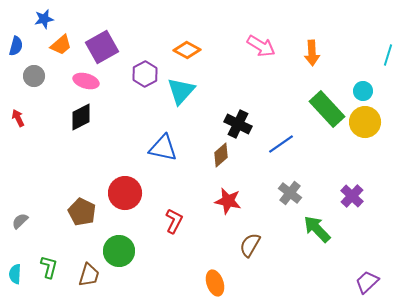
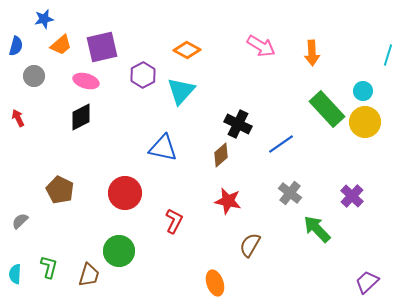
purple square: rotated 16 degrees clockwise
purple hexagon: moved 2 px left, 1 px down
brown pentagon: moved 22 px left, 22 px up
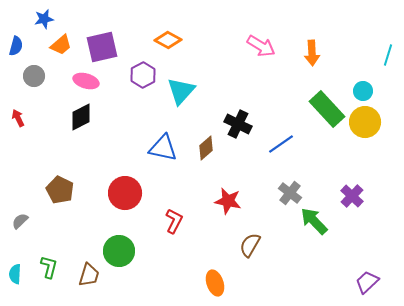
orange diamond: moved 19 px left, 10 px up
brown diamond: moved 15 px left, 7 px up
green arrow: moved 3 px left, 8 px up
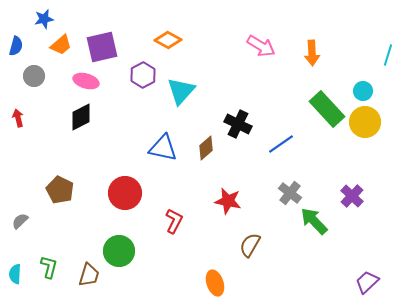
red arrow: rotated 12 degrees clockwise
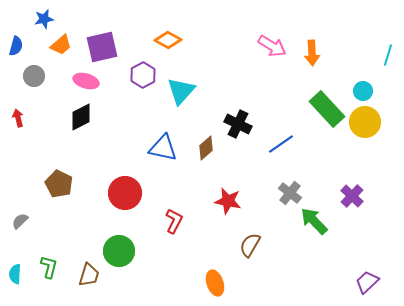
pink arrow: moved 11 px right
brown pentagon: moved 1 px left, 6 px up
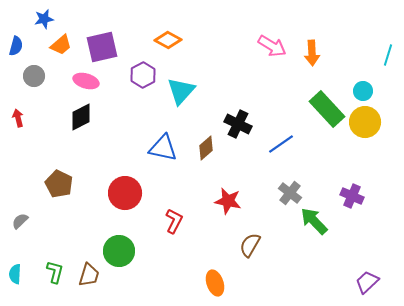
purple cross: rotated 20 degrees counterclockwise
green L-shape: moved 6 px right, 5 px down
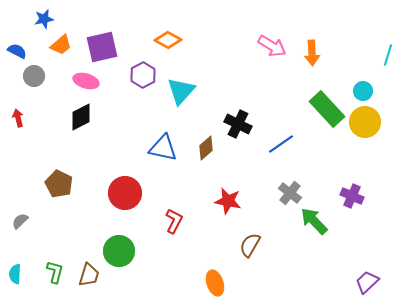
blue semicircle: moved 1 px right, 5 px down; rotated 78 degrees counterclockwise
